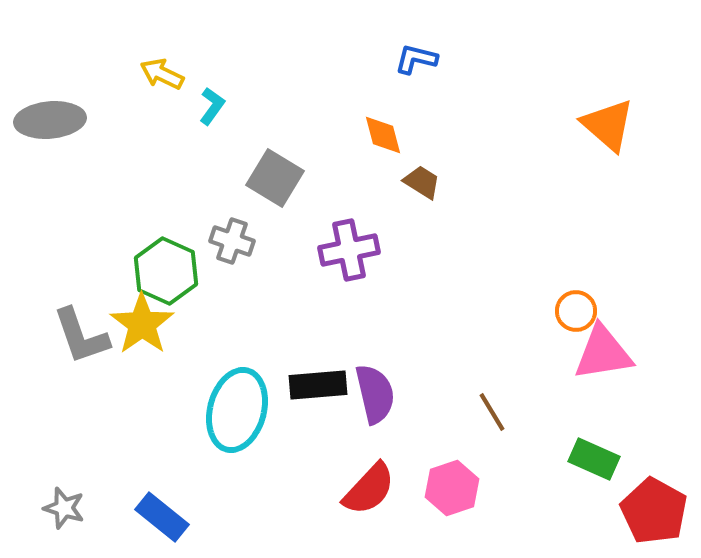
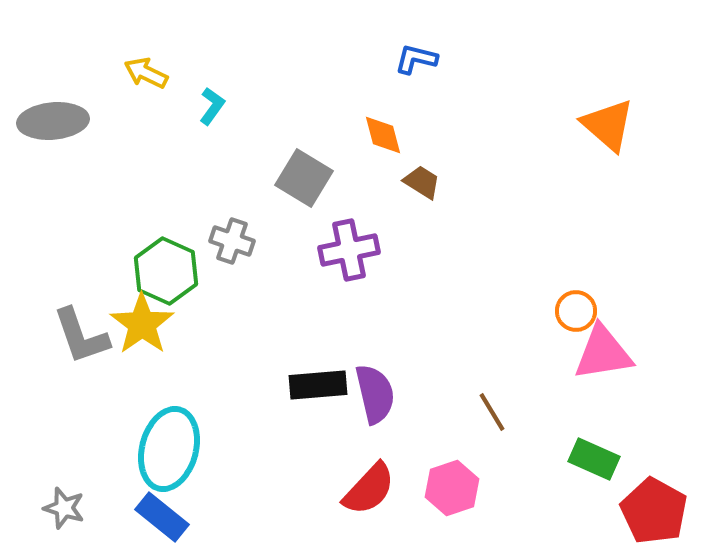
yellow arrow: moved 16 px left, 1 px up
gray ellipse: moved 3 px right, 1 px down
gray square: moved 29 px right
cyan ellipse: moved 68 px left, 39 px down
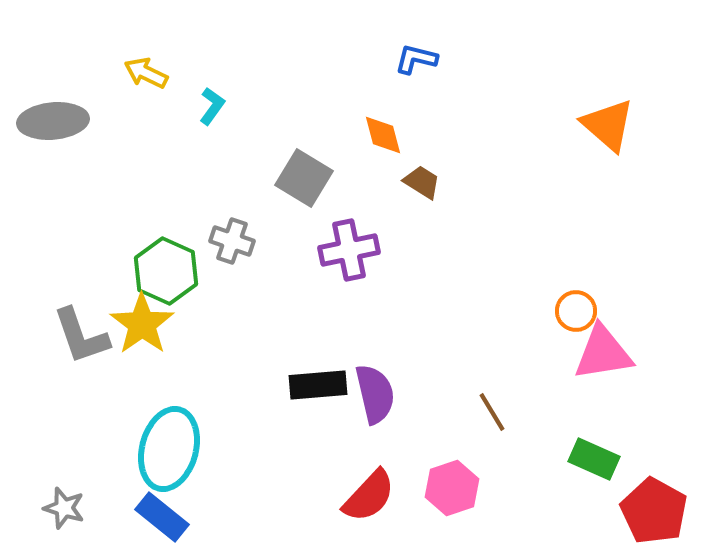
red semicircle: moved 7 px down
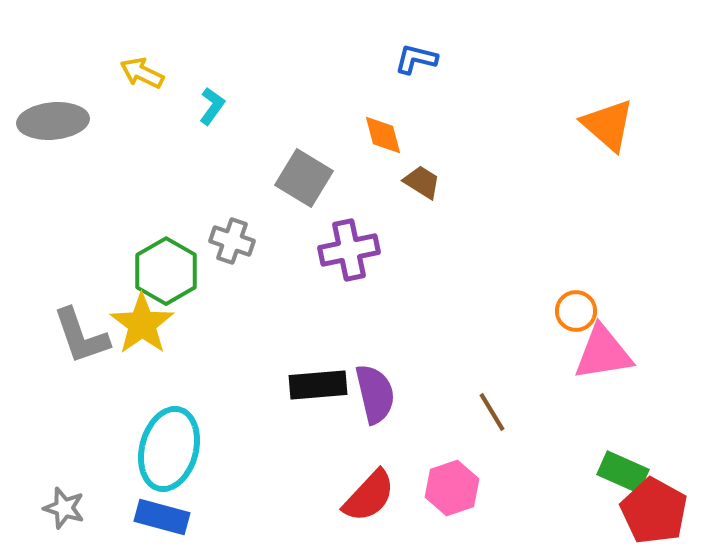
yellow arrow: moved 4 px left
green hexagon: rotated 6 degrees clockwise
green rectangle: moved 29 px right, 13 px down
blue rectangle: rotated 24 degrees counterclockwise
